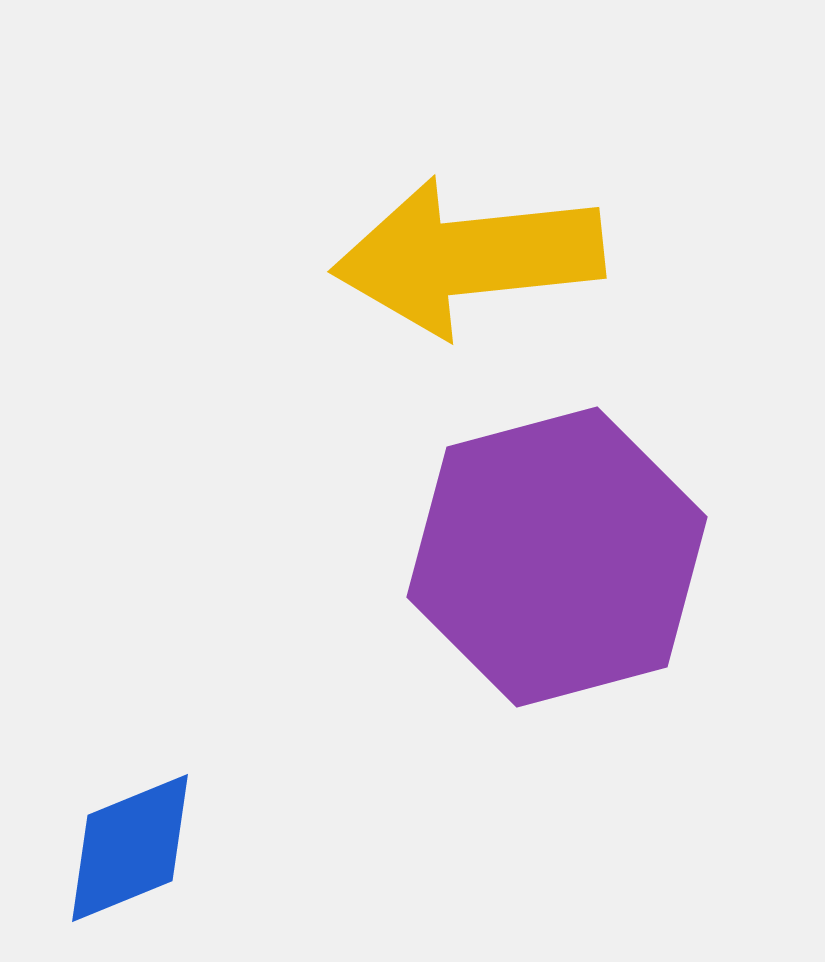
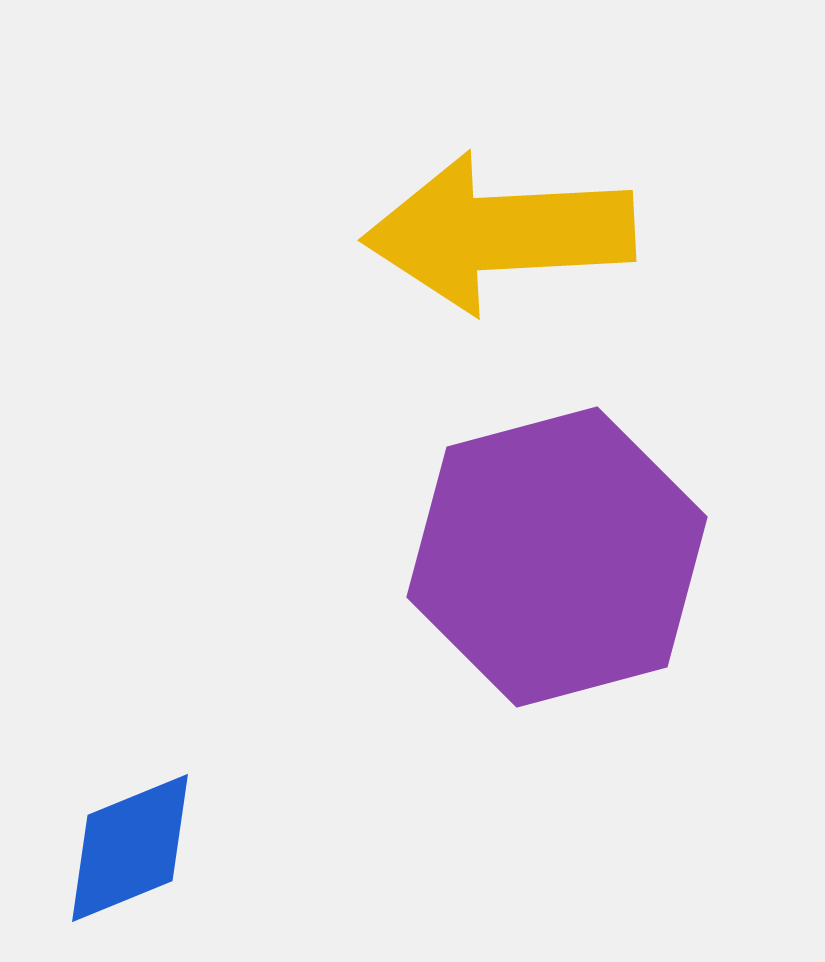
yellow arrow: moved 31 px right, 24 px up; rotated 3 degrees clockwise
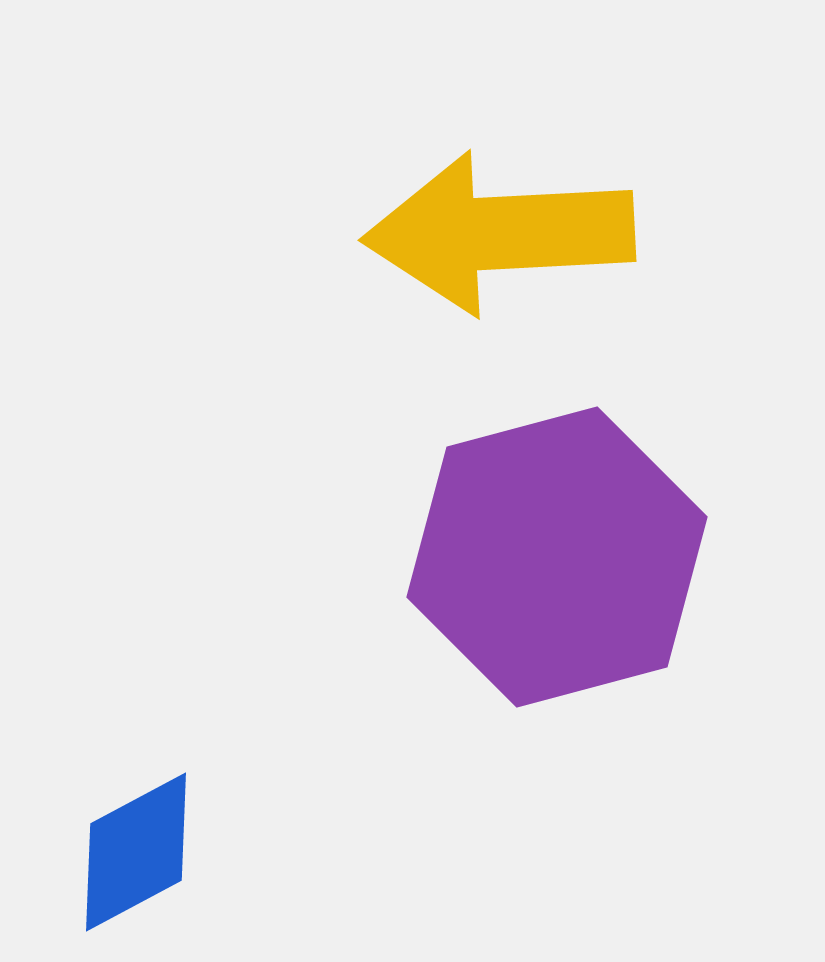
blue diamond: moved 6 px right, 4 px down; rotated 6 degrees counterclockwise
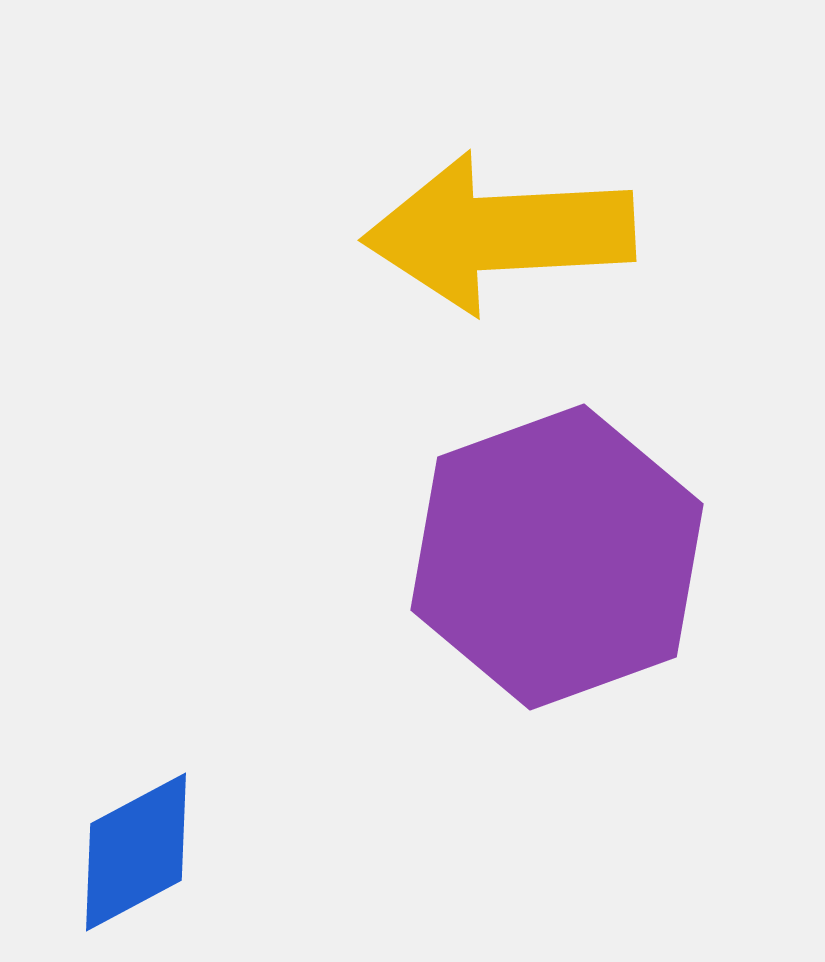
purple hexagon: rotated 5 degrees counterclockwise
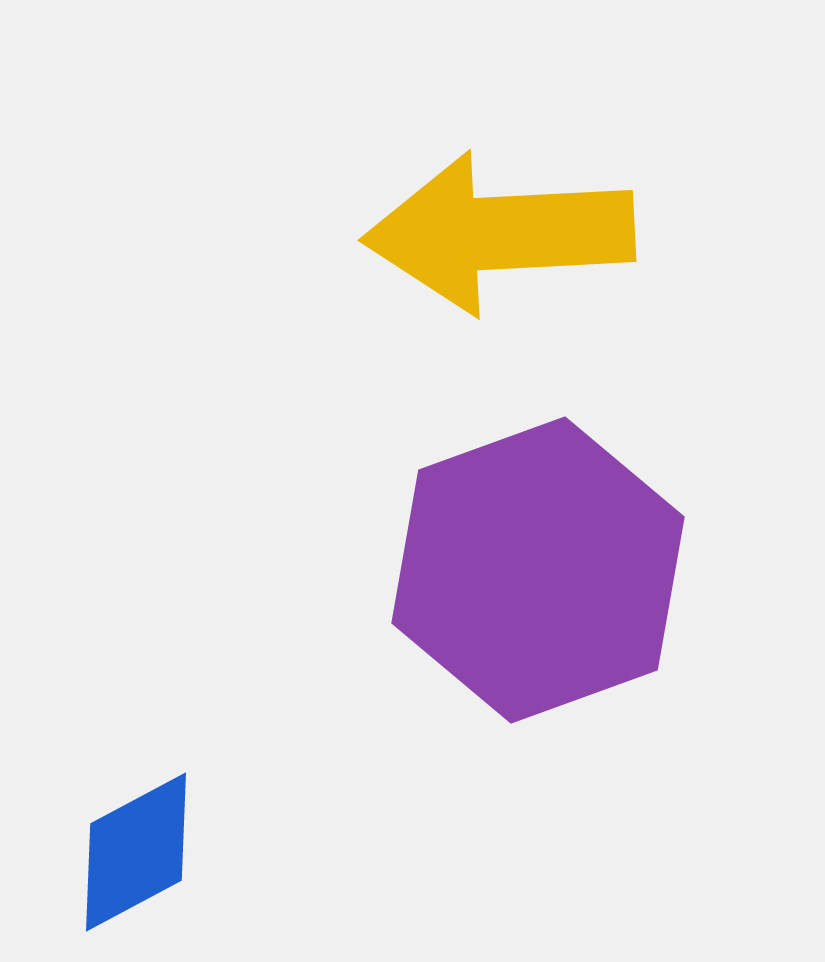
purple hexagon: moved 19 px left, 13 px down
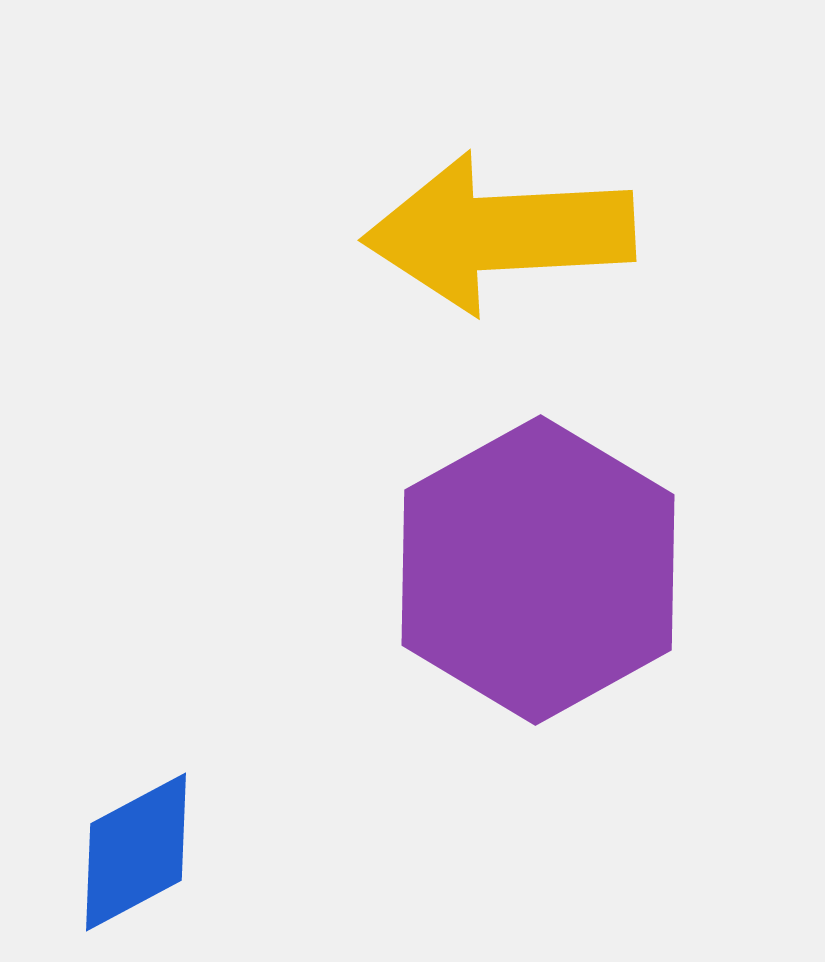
purple hexagon: rotated 9 degrees counterclockwise
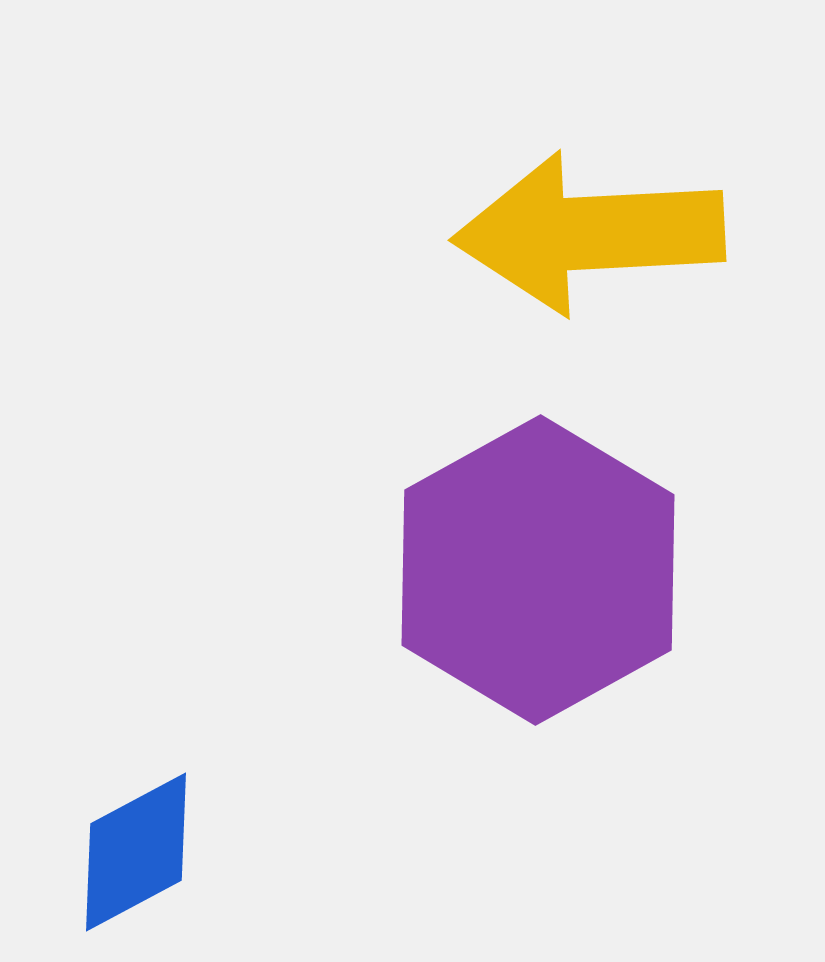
yellow arrow: moved 90 px right
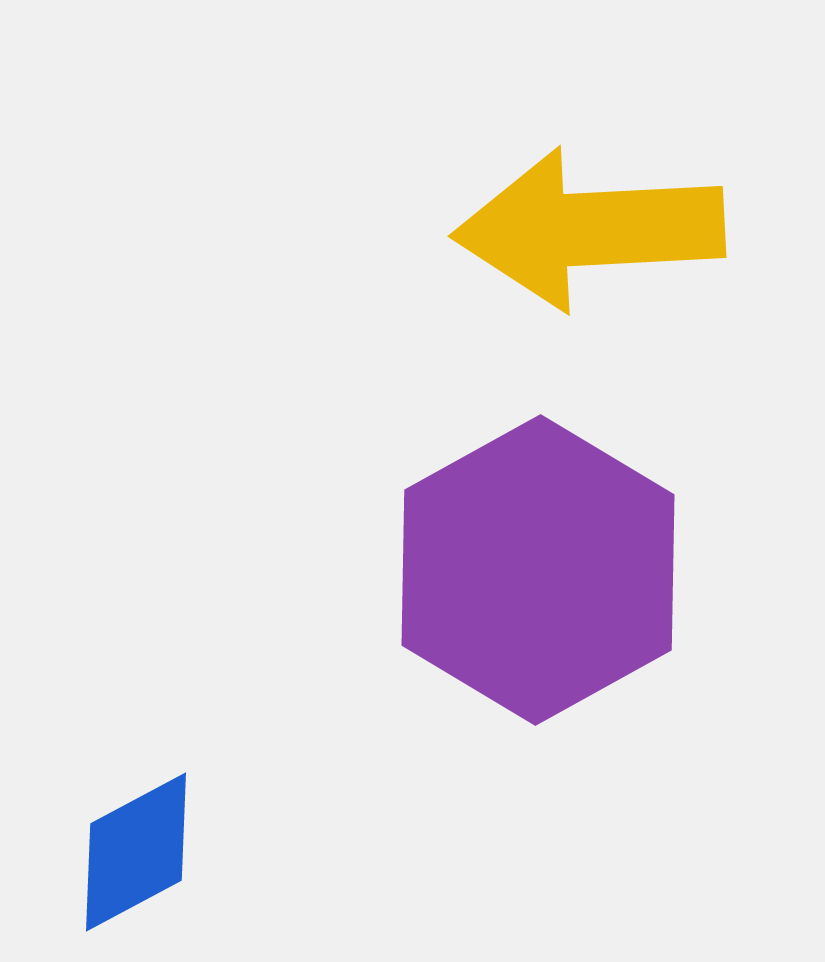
yellow arrow: moved 4 px up
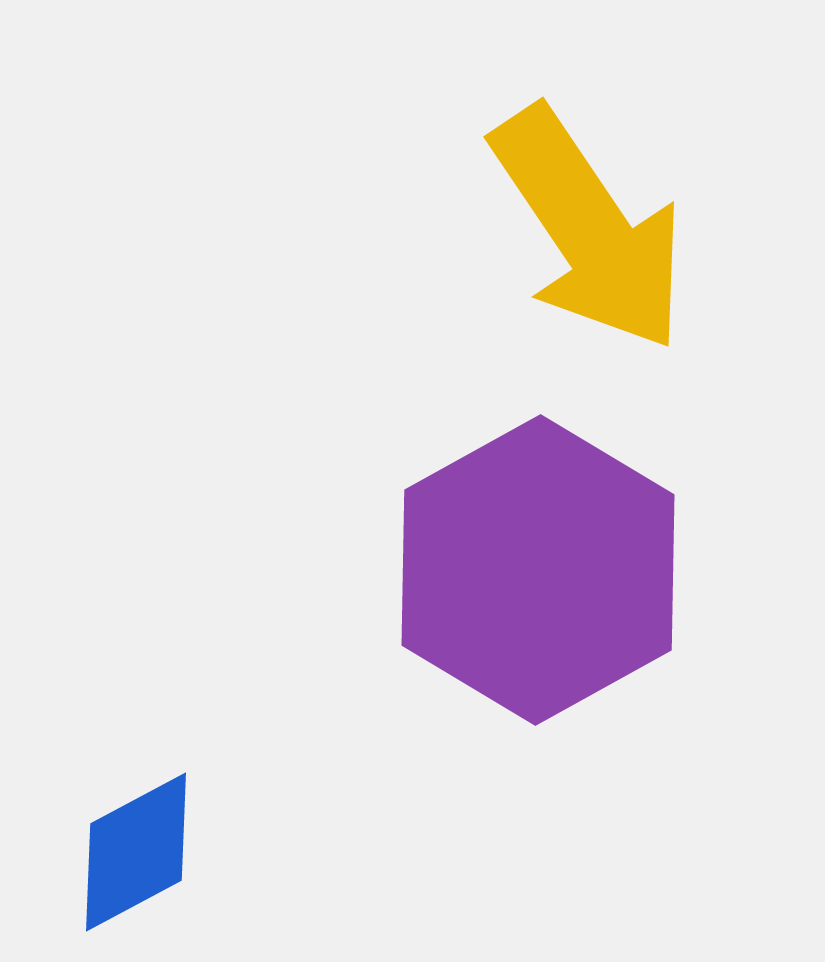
yellow arrow: rotated 121 degrees counterclockwise
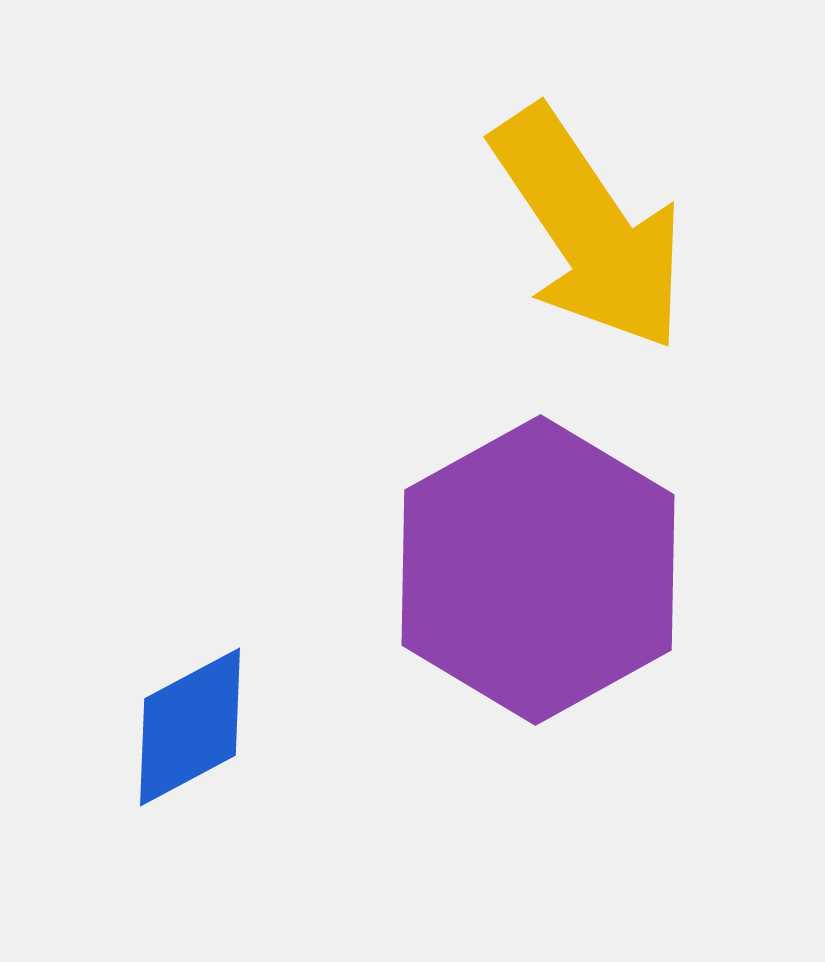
blue diamond: moved 54 px right, 125 px up
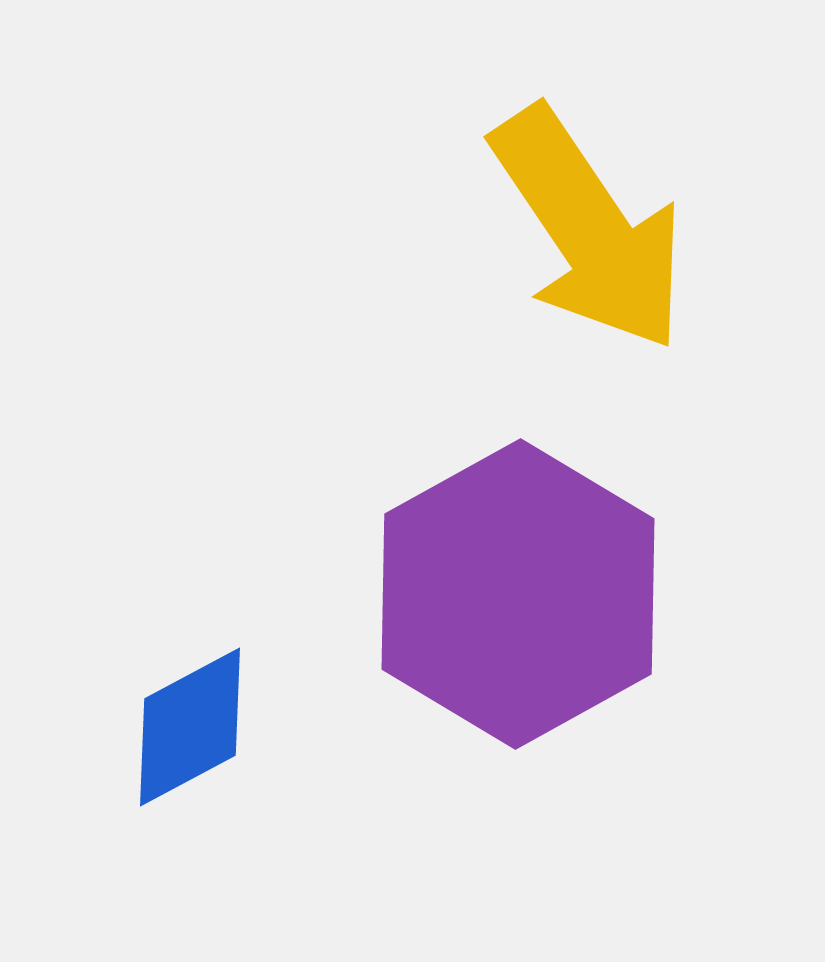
purple hexagon: moved 20 px left, 24 px down
